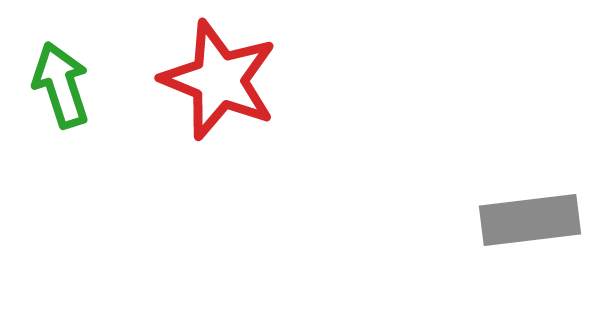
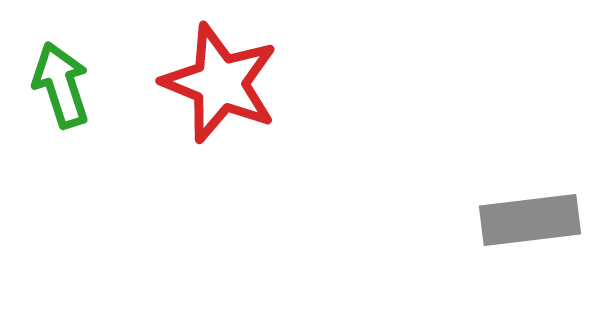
red star: moved 1 px right, 3 px down
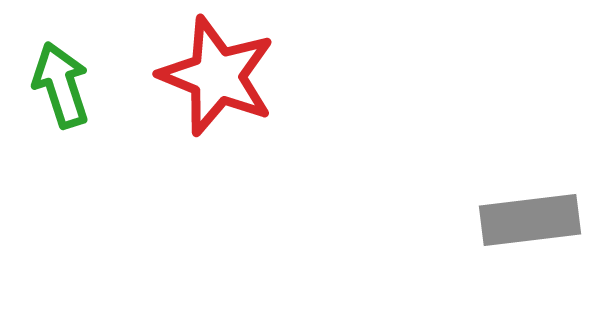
red star: moved 3 px left, 7 px up
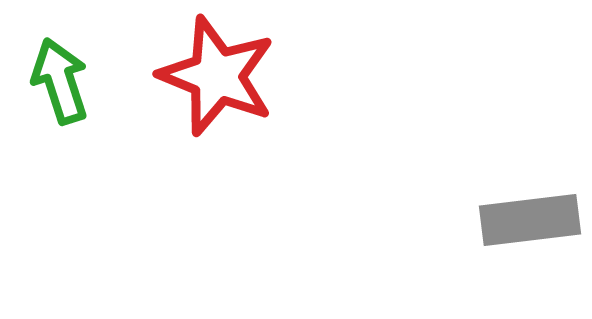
green arrow: moved 1 px left, 4 px up
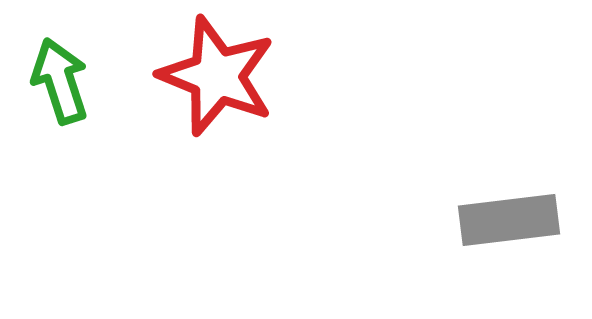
gray rectangle: moved 21 px left
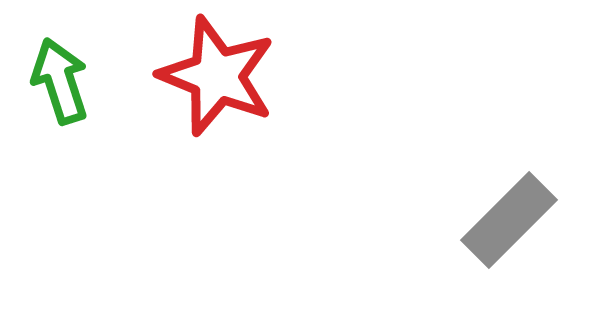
gray rectangle: rotated 38 degrees counterclockwise
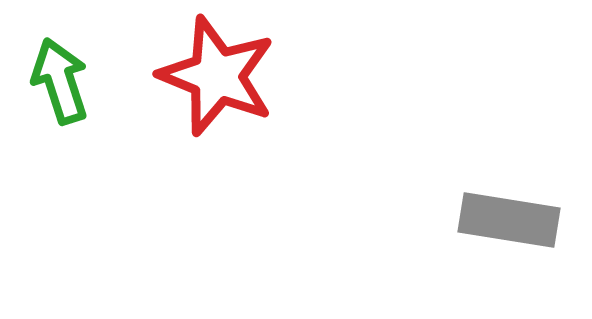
gray rectangle: rotated 54 degrees clockwise
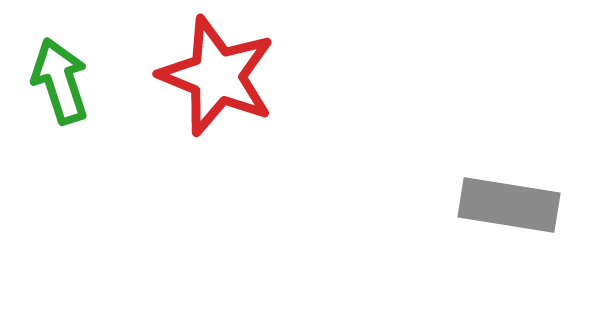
gray rectangle: moved 15 px up
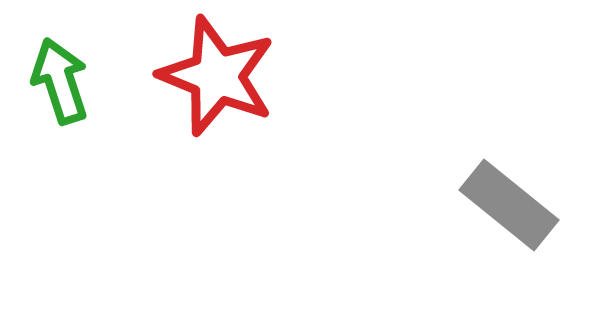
gray rectangle: rotated 30 degrees clockwise
